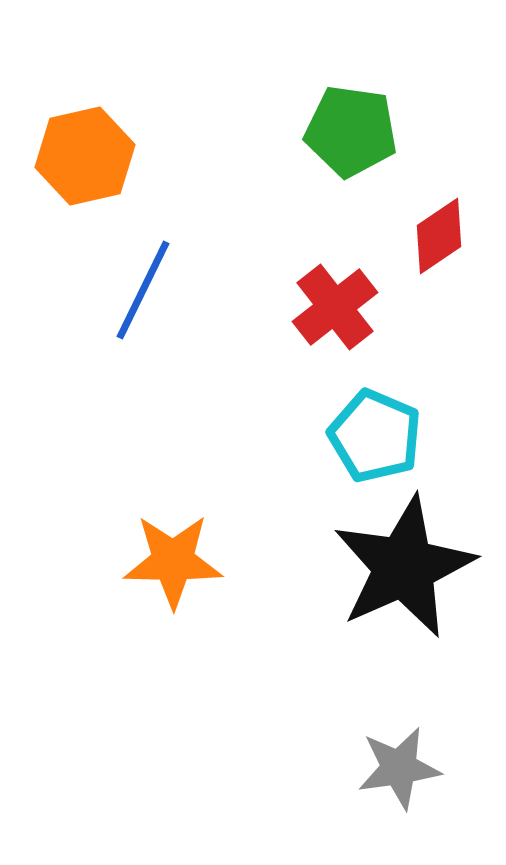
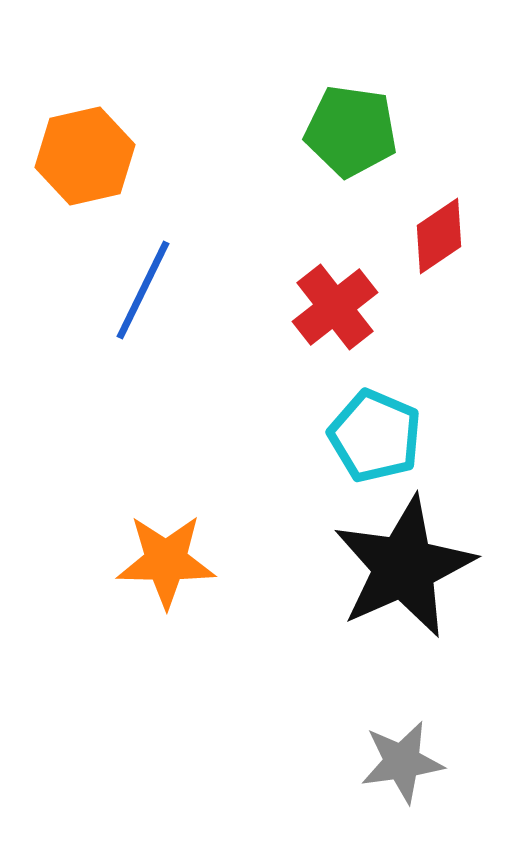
orange star: moved 7 px left
gray star: moved 3 px right, 6 px up
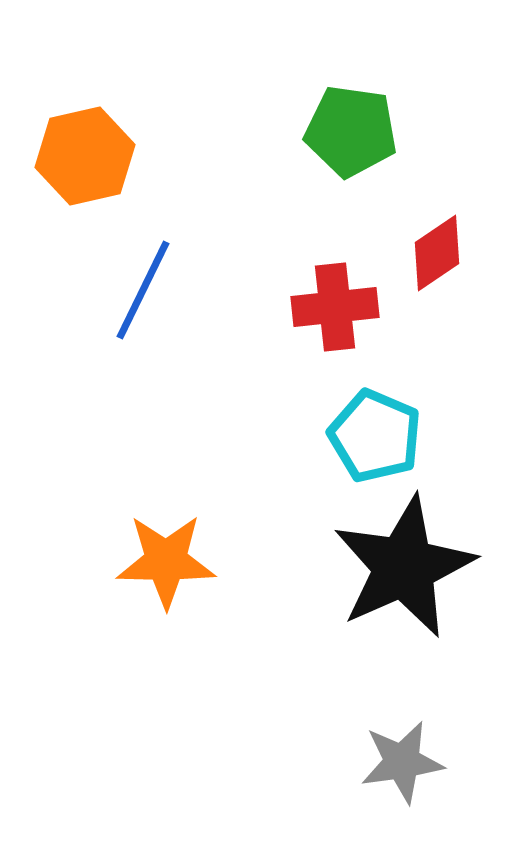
red diamond: moved 2 px left, 17 px down
red cross: rotated 32 degrees clockwise
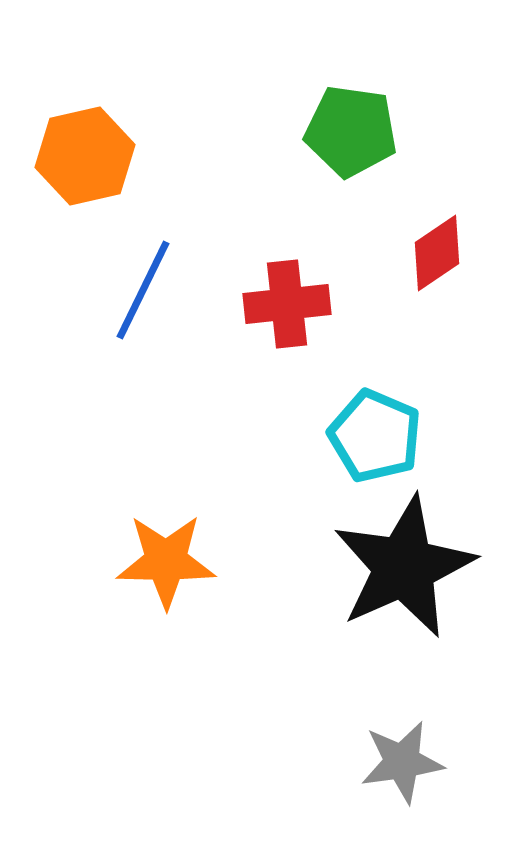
red cross: moved 48 px left, 3 px up
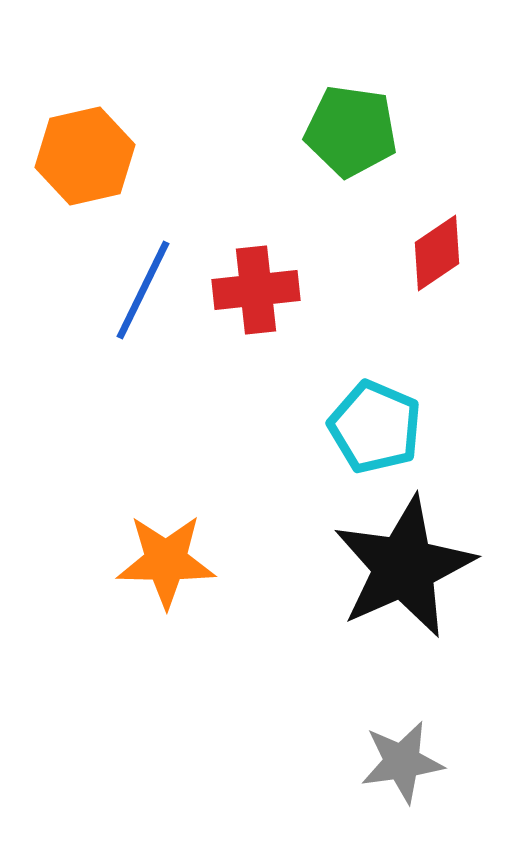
red cross: moved 31 px left, 14 px up
cyan pentagon: moved 9 px up
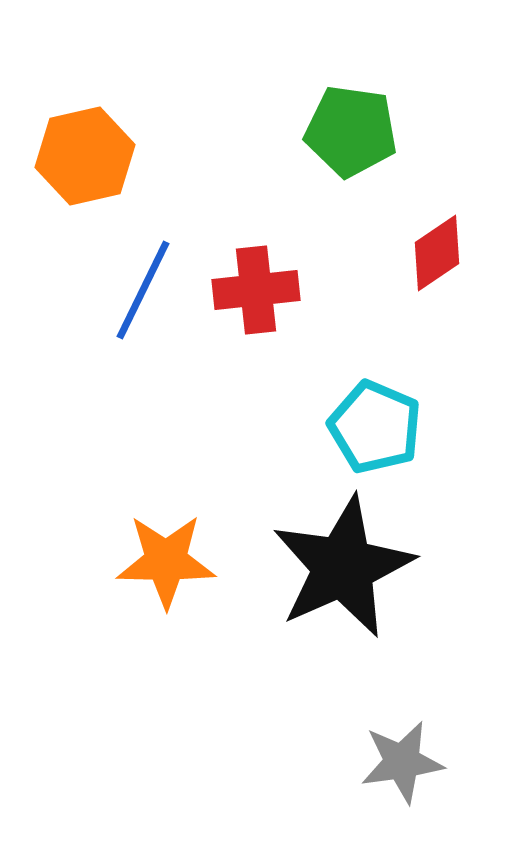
black star: moved 61 px left
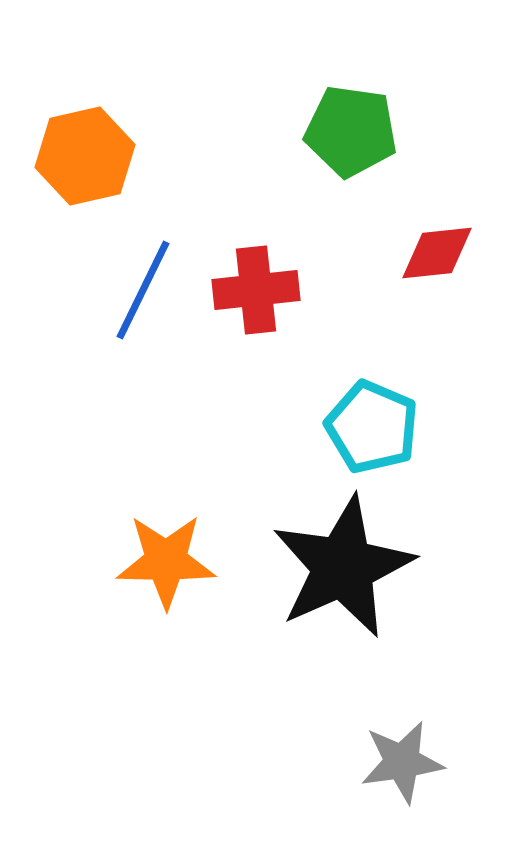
red diamond: rotated 28 degrees clockwise
cyan pentagon: moved 3 px left
